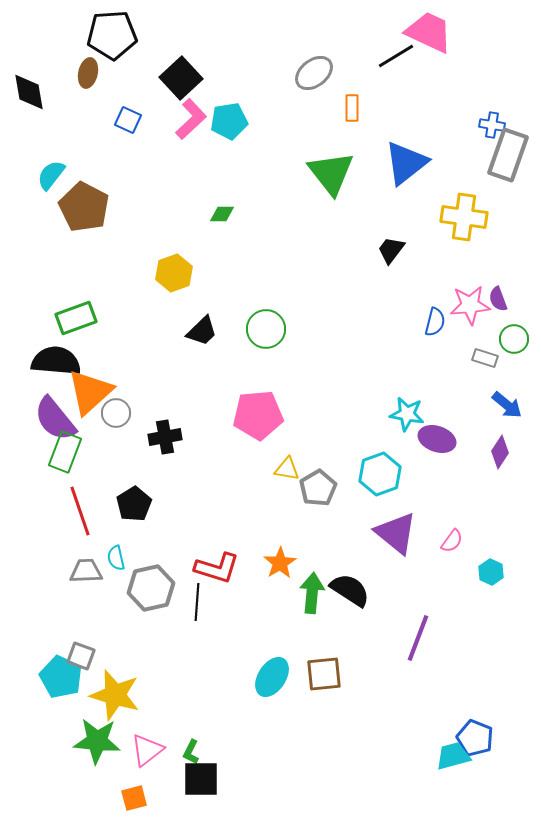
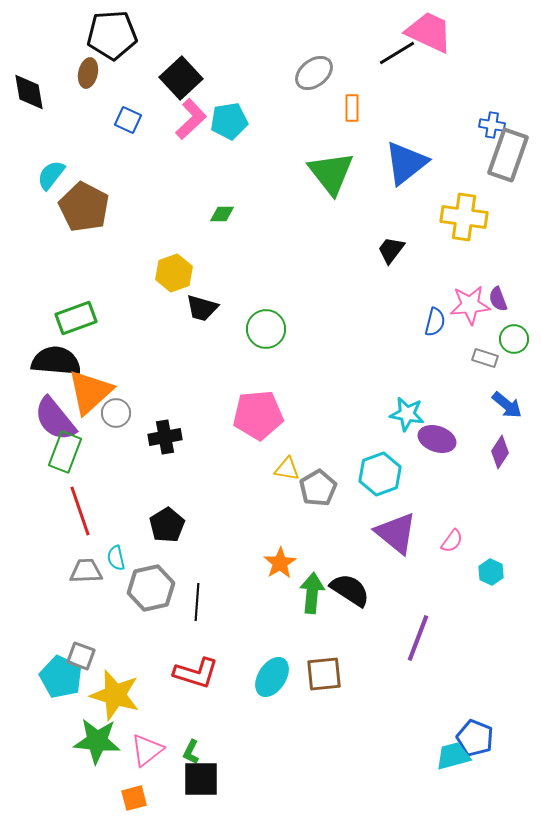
black line at (396, 56): moved 1 px right, 3 px up
black trapezoid at (202, 331): moved 23 px up; rotated 60 degrees clockwise
black pentagon at (134, 504): moved 33 px right, 21 px down
red L-shape at (217, 568): moved 21 px left, 105 px down
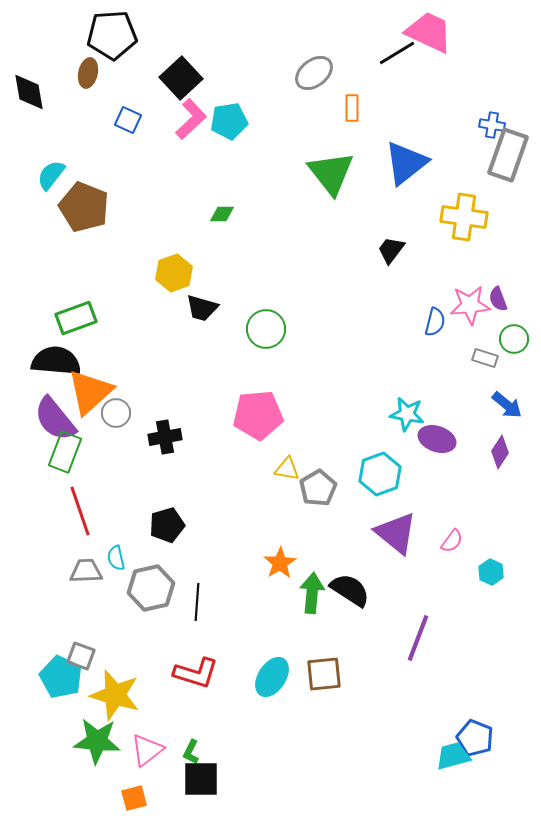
brown pentagon at (84, 207): rotated 6 degrees counterclockwise
black pentagon at (167, 525): rotated 16 degrees clockwise
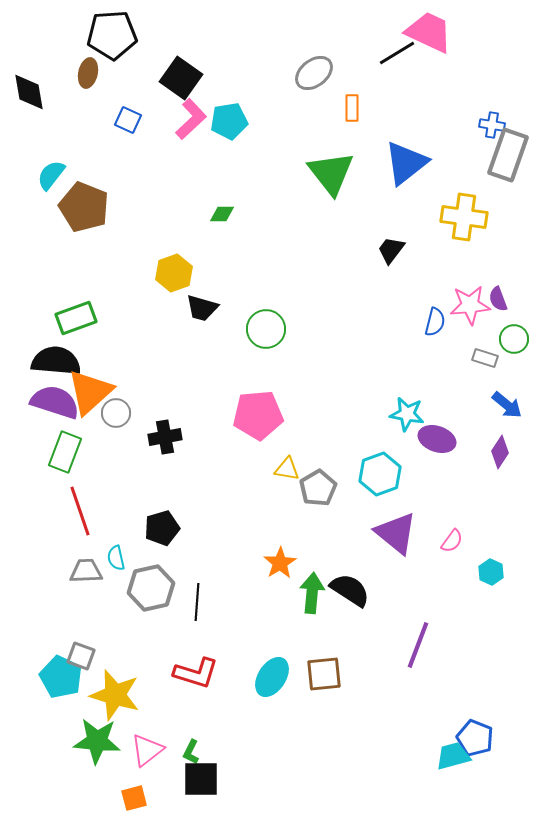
black square at (181, 78): rotated 12 degrees counterclockwise
purple semicircle at (55, 419): moved 17 px up; rotated 147 degrees clockwise
black pentagon at (167, 525): moved 5 px left, 3 px down
purple line at (418, 638): moved 7 px down
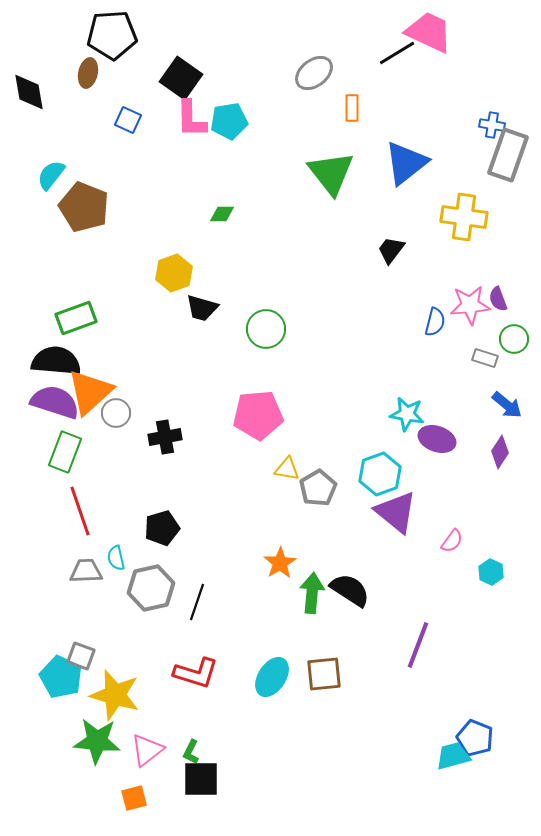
pink L-shape at (191, 119): rotated 132 degrees clockwise
purple triangle at (396, 533): moved 21 px up
black line at (197, 602): rotated 15 degrees clockwise
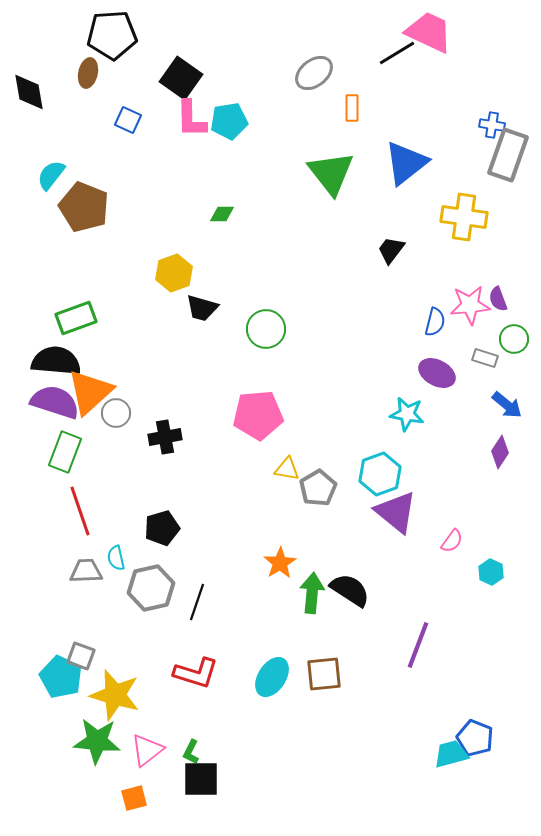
purple ellipse at (437, 439): moved 66 px up; rotated 9 degrees clockwise
cyan trapezoid at (453, 756): moved 2 px left, 2 px up
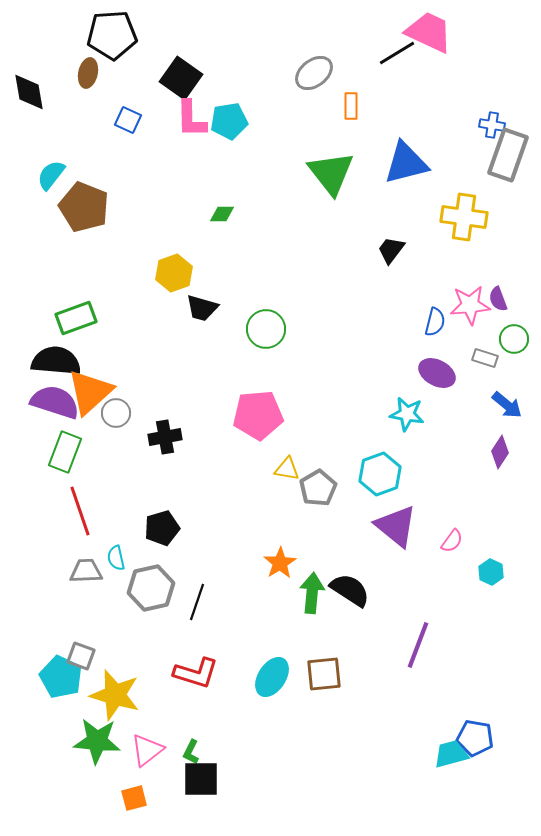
orange rectangle at (352, 108): moved 1 px left, 2 px up
blue triangle at (406, 163): rotated 24 degrees clockwise
purple triangle at (396, 512): moved 14 px down
blue pentagon at (475, 738): rotated 12 degrees counterclockwise
